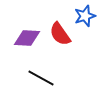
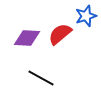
blue star: moved 1 px right
red semicircle: rotated 85 degrees clockwise
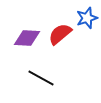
blue star: moved 1 px right, 2 px down
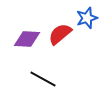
purple diamond: moved 1 px down
black line: moved 2 px right, 1 px down
